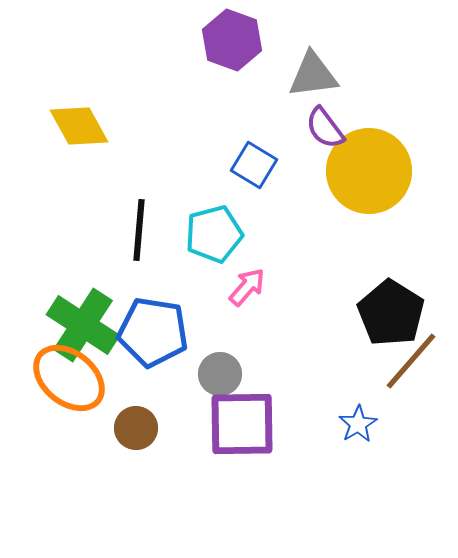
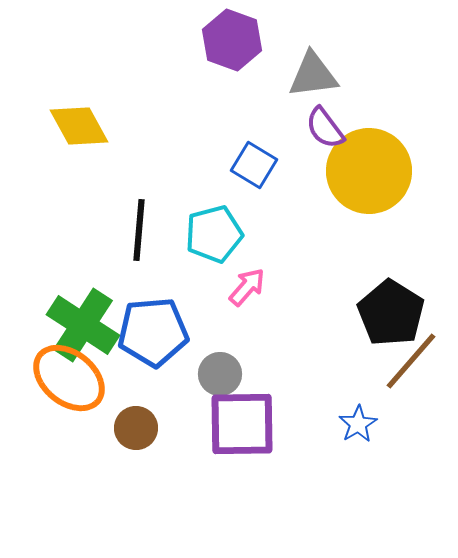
blue pentagon: rotated 14 degrees counterclockwise
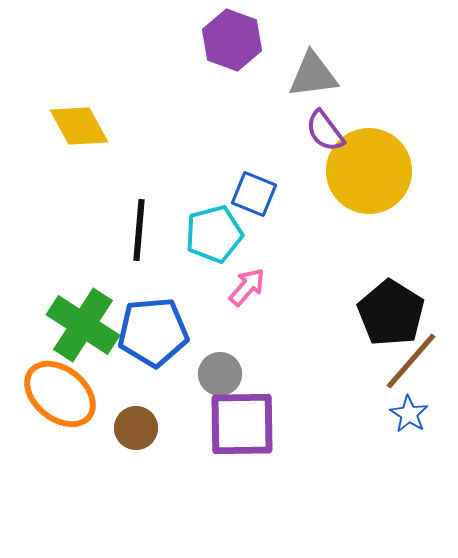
purple semicircle: moved 3 px down
blue square: moved 29 px down; rotated 9 degrees counterclockwise
orange ellipse: moved 9 px left, 16 px down
blue star: moved 51 px right, 10 px up; rotated 9 degrees counterclockwise
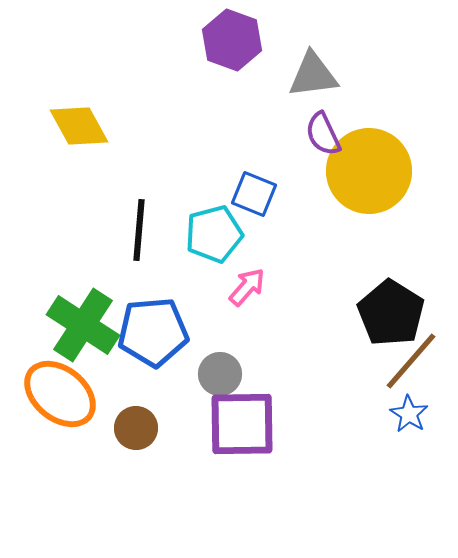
purple semicircle: moved 2 px left, 3 px down; rotated 12 degrees clockwise
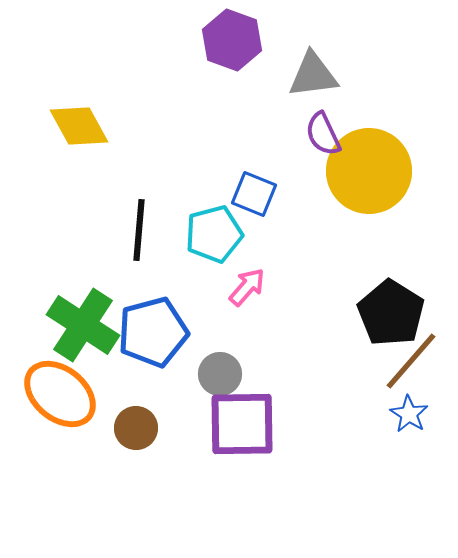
blue pentagon: rotated 10 degrees counterclockwise
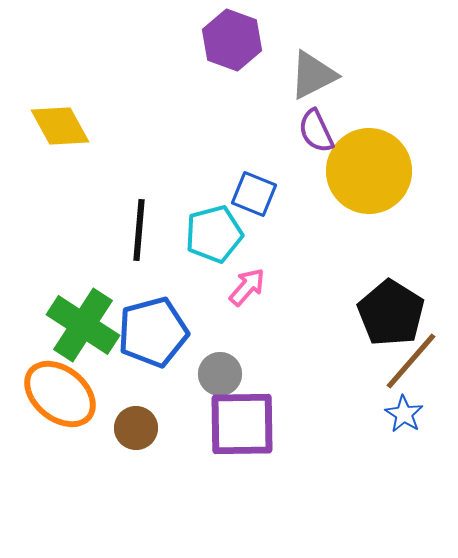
gray triangle: rotated 20 degrees counterclockwise
yellow diamond: moved 19 px left
purple semicircle: moved 7 px left, 3 px up
blue star: moved 5 px left
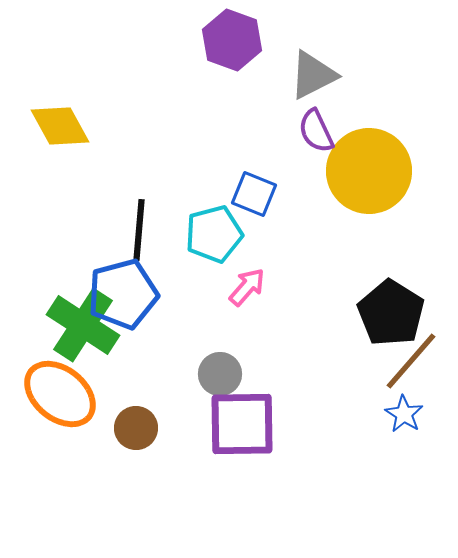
blue pentagon: moved 30 px left, 38 px up
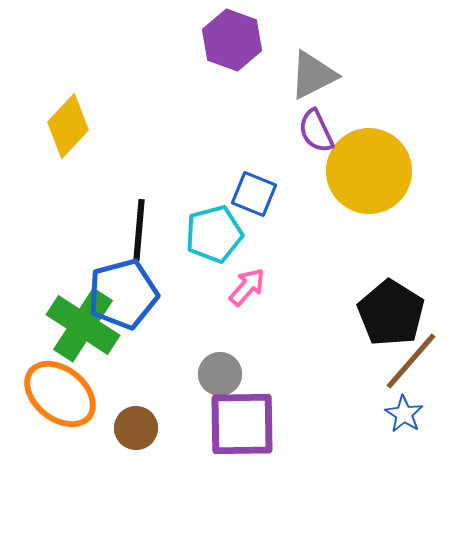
yellow diamond: moved 8 px right; rotated 72 degrees clockwise
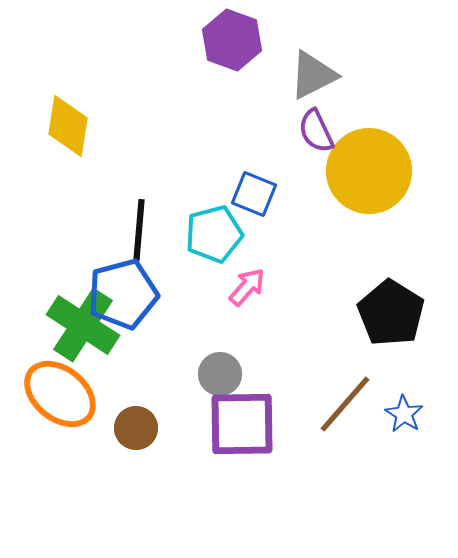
yellow diamond: rotated 34 degrees counterclockwise
brown line: moved 66 px left, 43 px down
